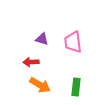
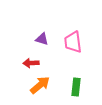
red arrow: moved 1 px down
orange arrow: rotated 70 degrees counterclockwise
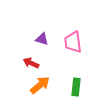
red arrow: rotated 28 degrees clockwise
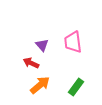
purple triangle: moved 6 px down; rotated 32 degrees clockwise
green rectangle: rotated 30 degrees clockwise
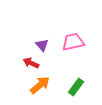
pink trapezoid: rotated 85 degrees clockwise
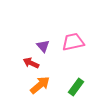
purple triangle: moved 1 px right, 1 px down
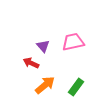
orange arrow: moved 5 px right
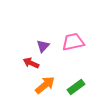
purple triangle: rotated 24 degrees clockwise
green rectangle: rotated 18 degrees clockwise
